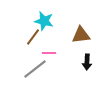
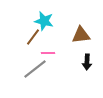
pink line: moved 1 px left
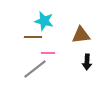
brown line: rotated 54 degrees clockwise
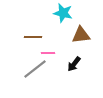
cyan star: moved 19 px right, 8 px up
black arrow: moved 13 px left, 2 px down; rotated 35 degrees clockwise
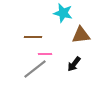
pink line: moved 3 px left, 1 px down
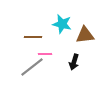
cyan star: moved 1 px left, 11 px down
brown triangle: moved 4 px right
black arrow: moved 2 px up; rotated 21 degrees counterclockwise
gray line: moved 3 px left, 2 px up
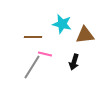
pink line: rotated 16 degrees clockwise
gray line: rotated 20 degrees counterclockwise
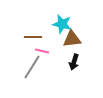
brown triangle: moved 13 px left, 4 px down
pink line: moved 3 px left, 3 px up
